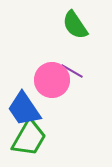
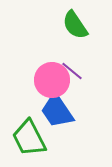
purple line: rotated 10 degrees clockwise
blue trapezoid: moved 33 px right, 2 px down
green trapezoid: rotated 123 degrees clockwise
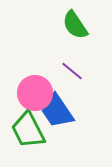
pink circle: moved 17 px left, 13 px down
green trapezoid: moved 1 px left, 8 px up
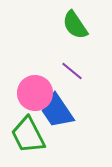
green trapezoid: moved 5 px down
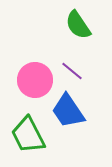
green semicircle: moved 3 px right
pink circle: moved 13 px up
blue trapezoid: moved 11 px right
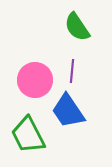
green semicircle: moved 1 px left, 2 px down
purple line: rotated 55 degrees clockwise
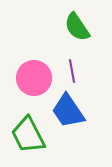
purple line: rotated 15 degrees counterclockwise
pink circle: moved 1 px left, 2 px up
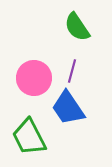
purple line: rotated 25 degrees clockwise
blue trapezoid: moved 3 px up
green trapezoid: moved 1 px right, 2 px down
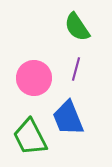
purple line: moved 4 px right, 2 px up
blue trapezoid: moved 10 px down; rotated 12 degrees clockwise
green trapezoid: moved 1 px right
